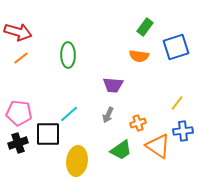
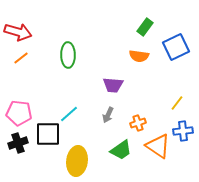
blue square: rotated 8 degrees counterclockwise
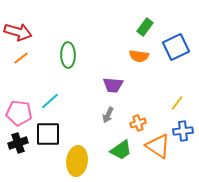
cyan line: moved 19 px left, 13 px up
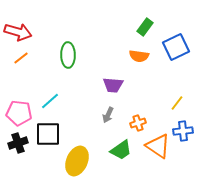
yellow ellipse: rotated 16 degrees clockwise
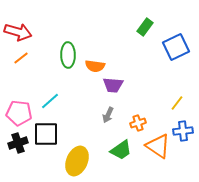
orange semicircle: moved 44 px left, 10 px down
black square: moved 2 px left
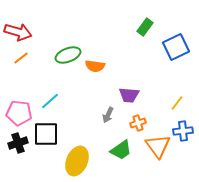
green ellipse: rotated 70 degrees clockwise
purple trapezoid: moved 16 px right, 10 px down
orange triangle: rotated 20 degrees clockwise
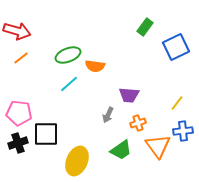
red arrow: moved 1 px left, 1 px up
cyan line: moved 19 px right, 17 px up
